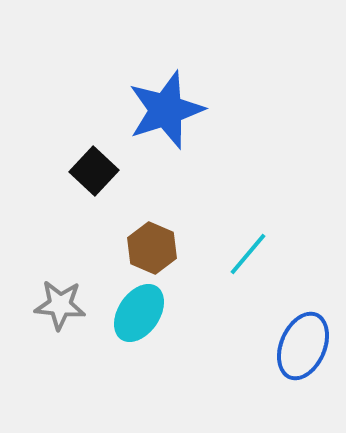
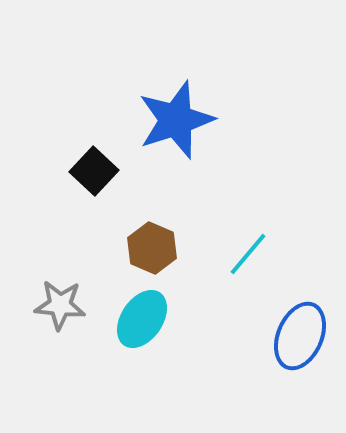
blue star: moved 10 px right, 10 px down
cyan ellipse: moved 3 px right, 6 px down
blue ellipse: moved 3 px left, 10 px up
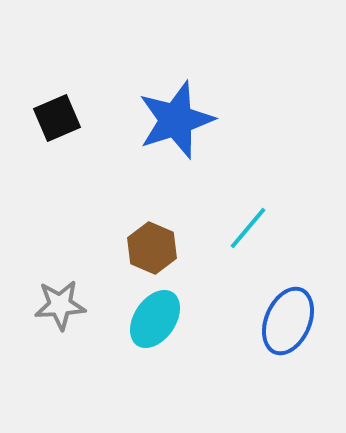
black square: moved 37 px left, 53 px up; rotated 24 degrees clockwise
cyan line: moved 26 px up
gray star: rotated 9 degrees counterclockwise
cyan ellipse: moved 13 px right
blue ellipse: moved 12 px left, 15 px up
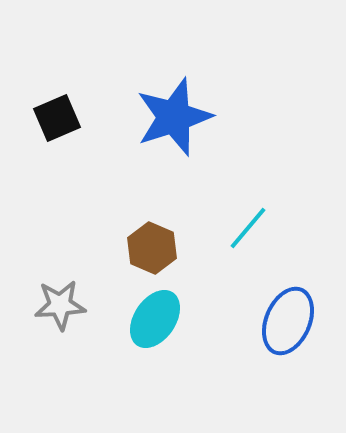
blue star: moved 2 px left, 3 px up
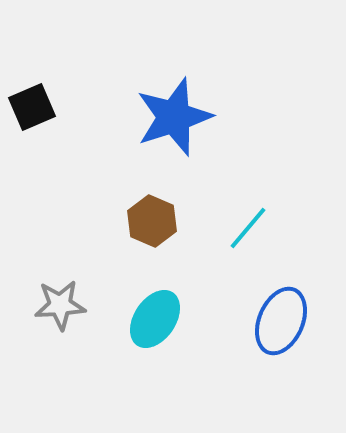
black square: moved 25 px left, 11 px up
brown hexagon: moved 27 px up
blue ellipse: moved 7 px left
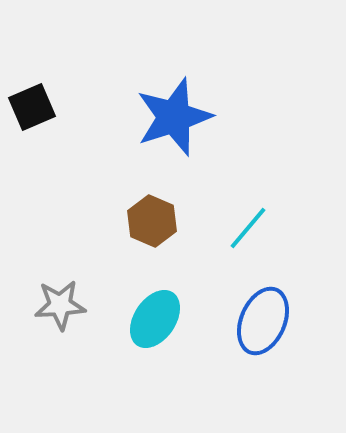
blue ellipse: moved 18 px left
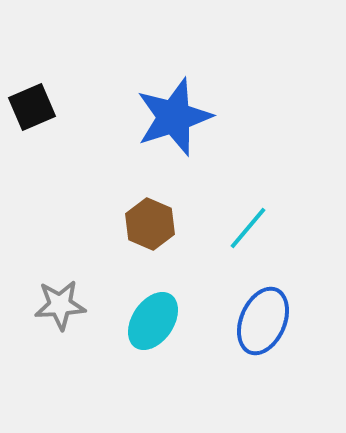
brown hexagon: moved 2 px left, 3 px down
cyan ellipse: moved 2 px left, 2 px down
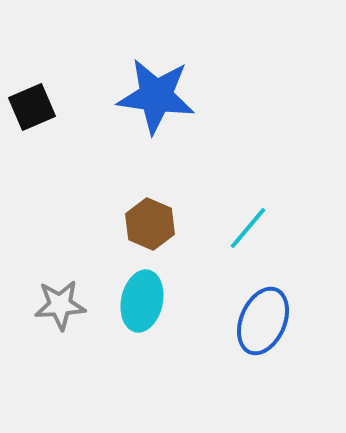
blue star: moved 18 px left, 21 px up; rotated 26 degrees clockwise
cyan ellipse: moved 11 px left, 20 px up; rotated 22 degrees counterclockwise
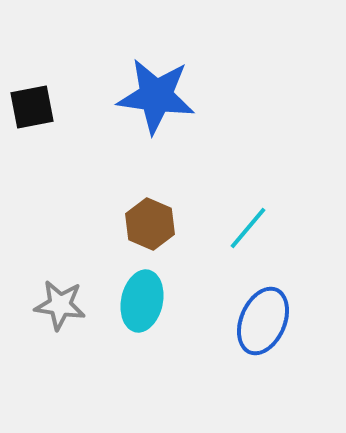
black square: rotated 12 degrees clockwise
gray star: rotated 12 degrees clockwise
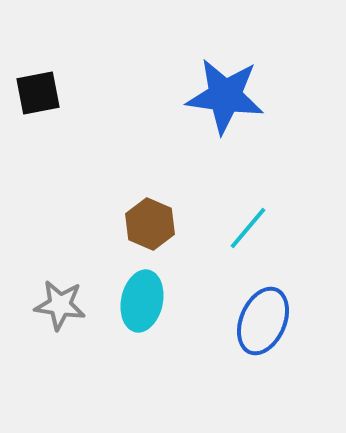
blue star: moved 69 px right
black square: moved 6 px right, 14 px up
